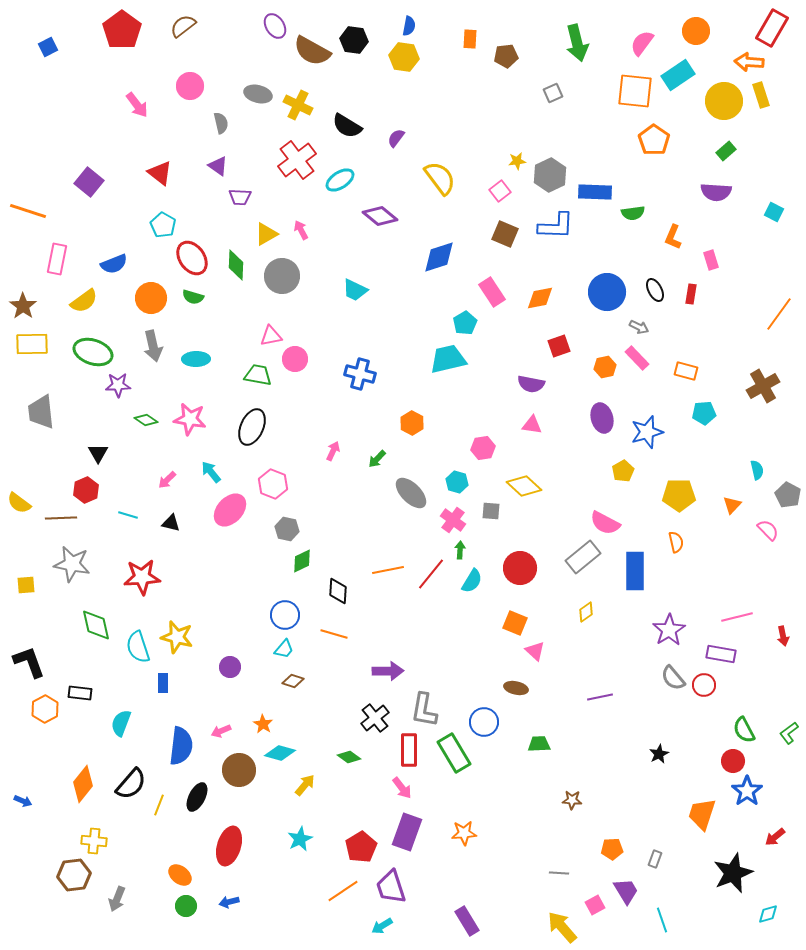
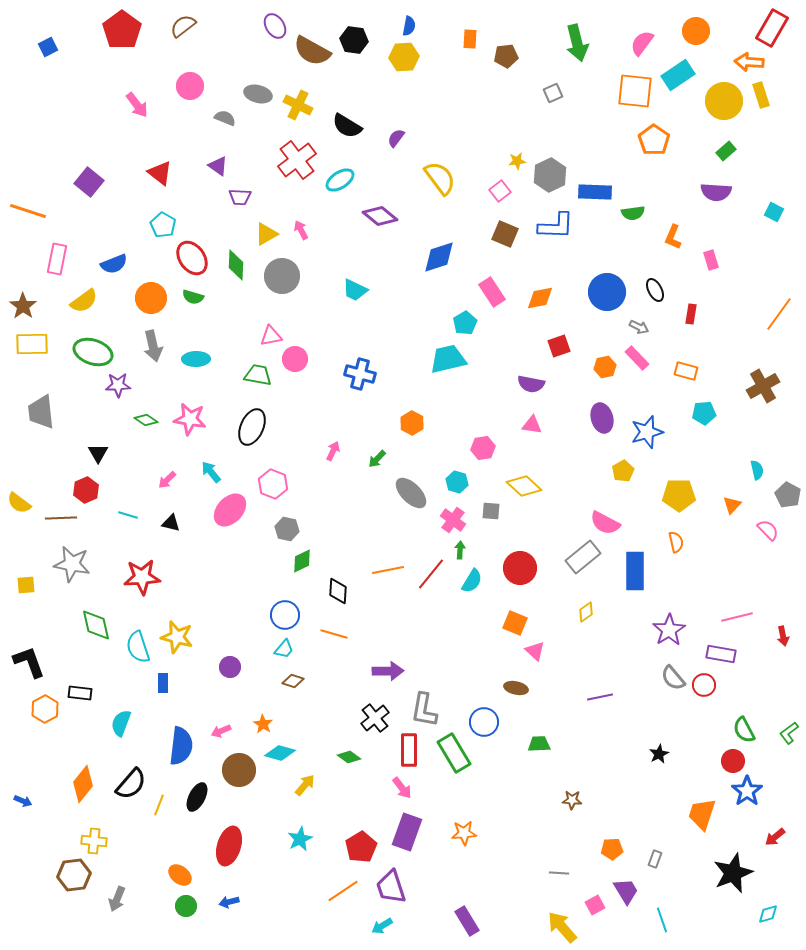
yellow hexagon at (404, 57): rotated 12 degrees counterclockwise
gray semicircle at (221, 123): moved 4 px right, 5 px up; rotated 55 degrees counterclockwise
red rectangle at (691, 294): moved 20 px down
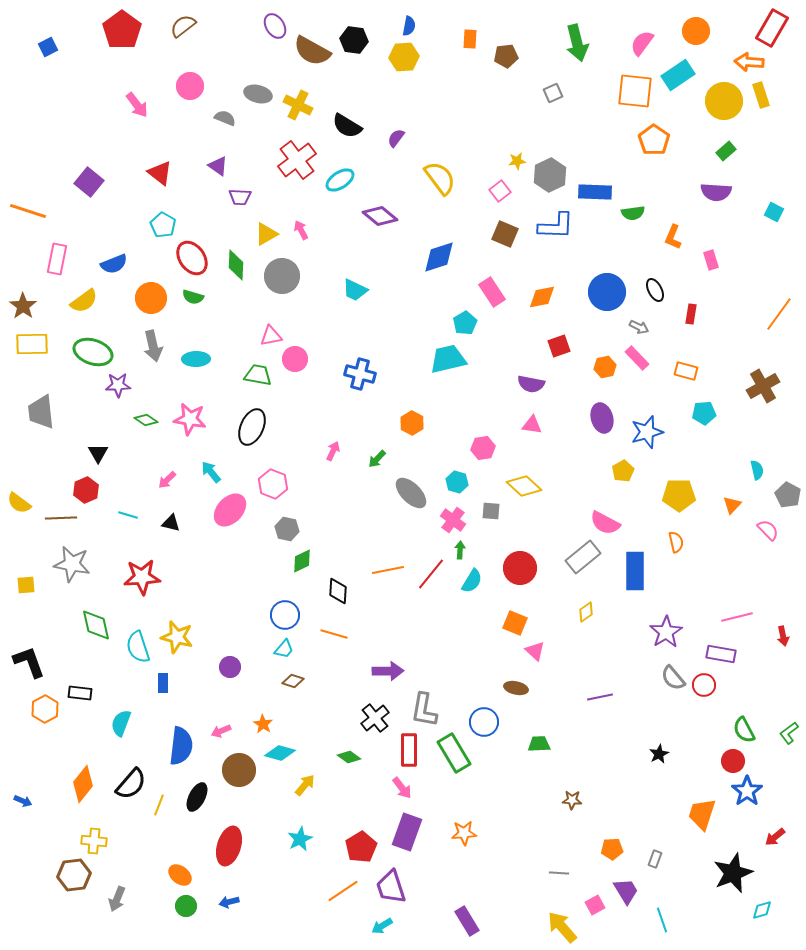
orange diamond at (540, 298): moved 2 px right, 1 px up
purple star at (669, 630): moved 3 px left, 2 px down
cyan diamond at (768, 914): moved 6 px left, 4 px up
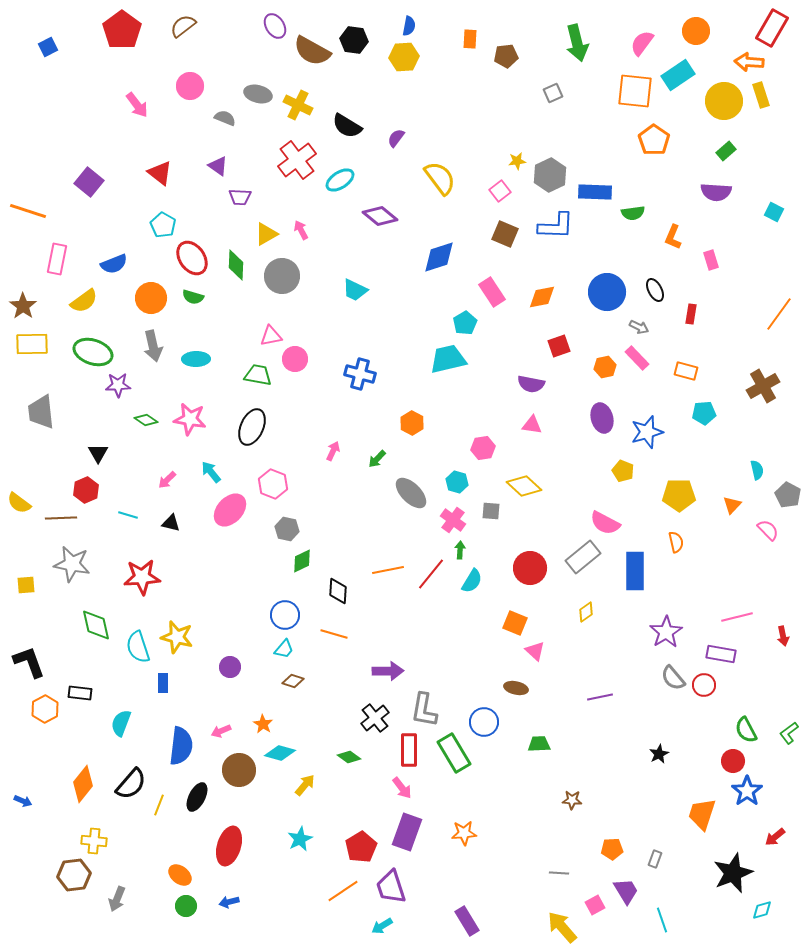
yellow pentagon at (623, 471): rotated 20 degrees counterclockwise
red circle at (520, 568): moved 10 px right
green semicircle at (744, 730): moved 2 px right
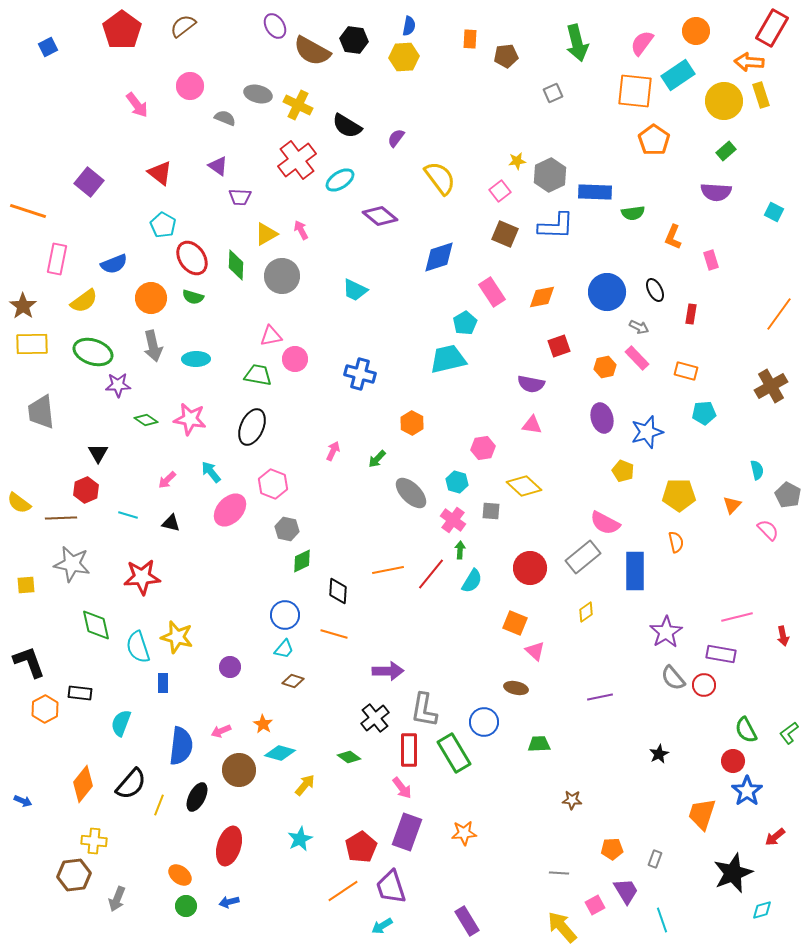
brown cross at (763, 386): moved 8 px right
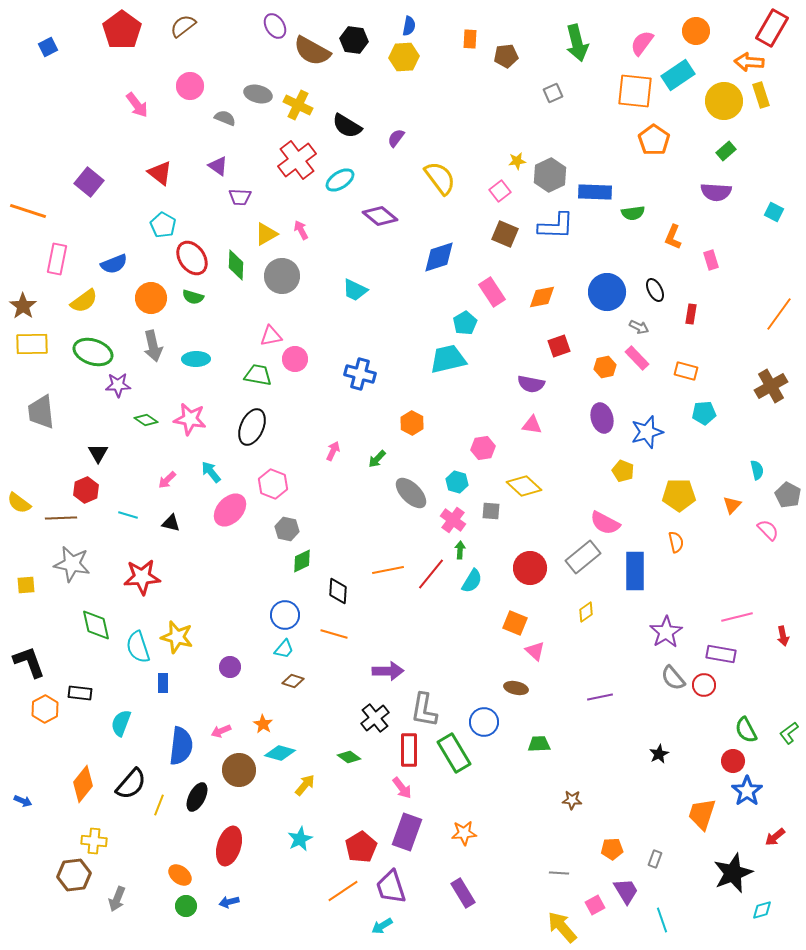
purple rectangle at (467, 921): moved 4 px left, 28 px up
